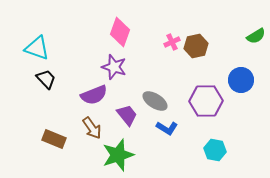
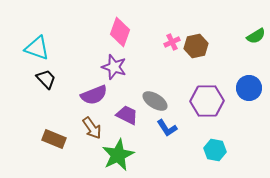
blue circle: moved 8 px right, 8 px down
purple hexagon: moved 1 px right
purple trapezoid: rotated 25 degrees counterclockwise
blue L-shape: rotated 25 degrees clockwise
green star: rotated 8 degrees counterclockwise
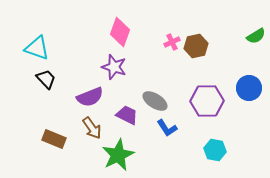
purple semicircle: moved 4 px left, 2 px down
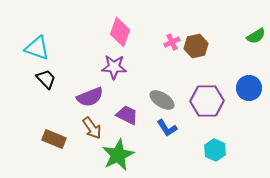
purple star: rotated 15 degrees counterclockwise
gray ellipse: moved 7 px right, 1 px up
cyan hexagon: rotated 15 degrees clockwise
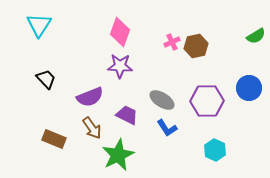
cyan triangle: moved 2 px right, 23 px up; rotated 44 degrees clockwise
purple star: moved 6 px right, 1 px up
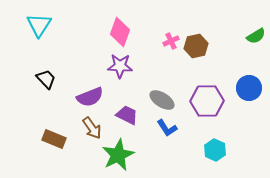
pink cross: moved 1 px left, 1 px up
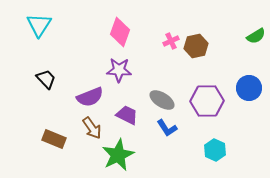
purple star: moved 1 px left, 4 px down
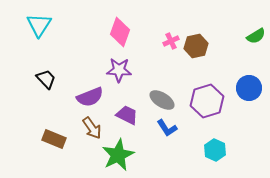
purple hexagon: rotated 16 degrees counterclockwise
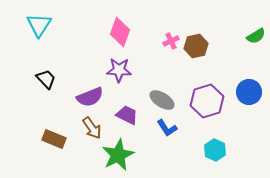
blue circle: moved 4 px down
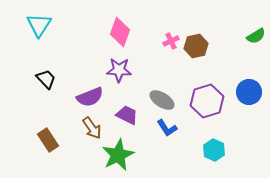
brown rectangle: moved 6 px left, 1 px down; rotated 35 degrees clockwise
cyan hexagon: moved 1 px left
